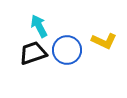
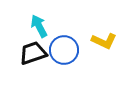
blue circle: moved 3 px left
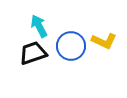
blue circle: moved 7 px right, 4 px up
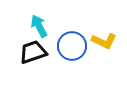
blue circle: moved 1 px right
black trapezoid: moved 1 px up
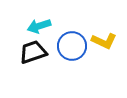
cyan arrow: rotated 80 degrees counterclockwise
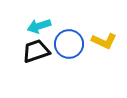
blue circle: moved 3 px left, 2 px up
black trapezoid: moved 3 px right, 1 px up
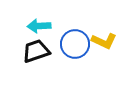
cyan arrow: rotated 15 degrees clockwise
blue circle: moved 6 px right
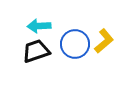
yellow L-shape: rotated 65 degrees counterclockwise
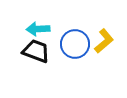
cyan arrow: moved 1 px left, 3 px down
black trapezoid: rotated 40 degrees clockwise
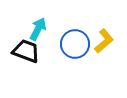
cyan arrow: rotated 120 degrees clockwise
black trapezoid: moved 10 px left
